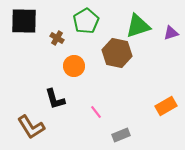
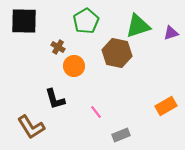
brown cross: moved 1 px right, 9 px down
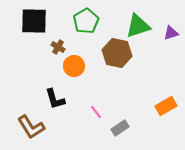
black square: moved 10 px right
gray rectangle: moved 1 px left, 7 px up; rotated 12 degrees counterclockwise
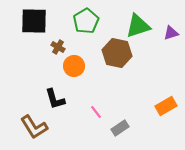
brown L-shape: moved 3 px right
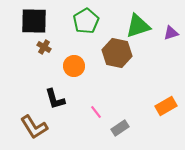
brown cross: moved 14 px left
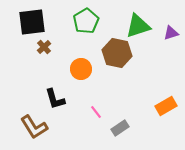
black square: moved 2 px left, 1 px down; rotated 8 degrees counterclockwise
brown cross: rotated 16 degrees clockwise
orange circle: moved 7 px right, 3 px down
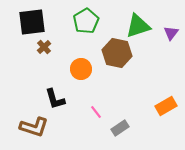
purple triangle: rotated 35 degrees counterclockwise
brown L-shape: rotated 40 degrees counterclockwise
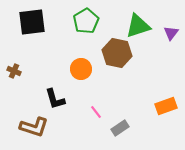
brown cross: moved 30 px left, 24 px down; rotated 24 degrees counterclockwise
orange rectangle: rotated 10 degrees clockwise
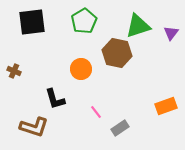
green pentagon: moved 2 px left
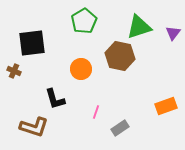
black square: moved 21 px down
green triangle: moved 1 px right, 1 px down
purple triangle: moved 2 px right
brown hexagon: moved 3 px right, 3 px down
pink line: rotated 56 degrees clockwise
